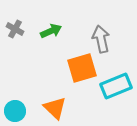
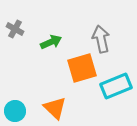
green arrow: moved 11 px down
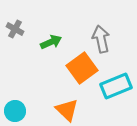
orange square: rotated 20 degrees counterclockwise
orange triangle: moved 12 px right, 2 px down
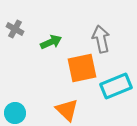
orange square: rotated 24 degrees clockwise
cyan circle: moved 2 px down
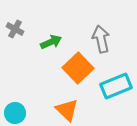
orange square: moved 4 px left; rotated 32 degrees counterclockwise
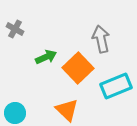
green arrow: moved 5 px left, 15 px down
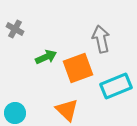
orange square: rotated 24 degrees clockwise
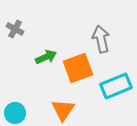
orange triangle: moved 4 px left; rotated 20 degrees clockwise
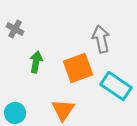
green arrow: moved 10 px left, 5 px down; rotated 55 degrees counterclockwise
cyan rectangle: rotated 56 degrees clockwise
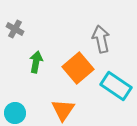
orange square: rotated 20 degrees counterclockwise
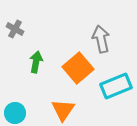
cyan rectangle: rotated 56 degrees counterclockwise
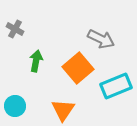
gray arrow: rotated 128 degrees clockwise
green arrow: moved 1 px up
cyan circle: moved 7 px up
